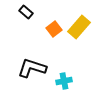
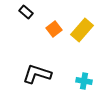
yellow rectangle: moved 3 px right, 3 px down
black L-shape: moved 5 px right, 6 px down
cyan cross: moved 20 px right; rotated 21 degrees clockwise
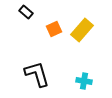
orange square: rotated 14 degrees clockwise
black L-shape: rotated 56 degrees clockwise
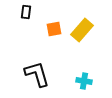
black rectangle: rotated 56 degrees clockwise
orange square: rotated 14 degrees clockwise
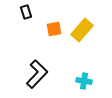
black rectangle: rotated 24 degrees counterclockwise
black L-shape: rotated 60 degrees clockwise
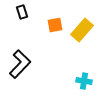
black rectangle: moved 4 px left
orange square: moved 1 px right, 4 px up
black L-shape: moved 17 px left, 10 px up
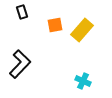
cyan cross: moved 1 px left; rotated 14 degrees clockwise
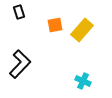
black rectangle: moved 3 px left
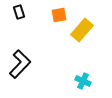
orange square: moved 4 px right, 10 px up
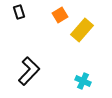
orange square: moved 1 px right; rotated 21 degrees counterclockwise
black L-shape: moved 9 px right, 7 px down
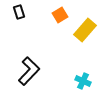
yellow rectangle: moved 3 px right
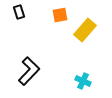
orange square: rotated 21 degrees clockwise
